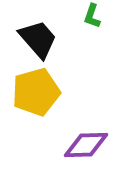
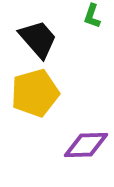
yellow pentagon: moved 1 px left, 1 px down
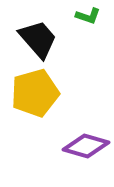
green L-shape: moved 4 px left; rotated 90 degrees counterclockwise
purple diamond: moved 1 px down; rotated 18 degrees clockwise
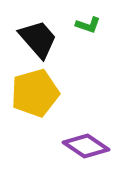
green L-shape: moved 9 px down
purple diamond: rotated 18 degrees clockwise
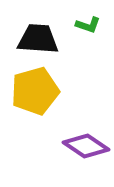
black trapezoid: rotated 45 degrees counterclockwise
yellow pentagon: moved 2 px up
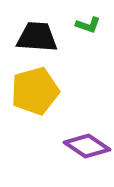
black trapezoid: moved 1 px left, 2 px up
purple diamond: moved 1 px right
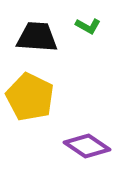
green L-shape: moved 1 px down; rotated 10 degrees clockwise
yellow pentagon: moved 5 px left, 6 px down; rotated 30 degrees counterclockwise
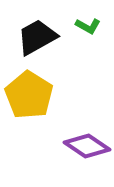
black trapezoid: rotated 33 degrees counterclockwise
yellow pentagon: moved 1 px left, 2 px up; rotated 6 degrees clockwise
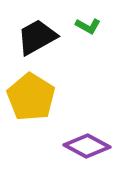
yellow pentagon: moved 2 px right, 2 px down
purple diamond: rotated 6 degrees counterclockwise
